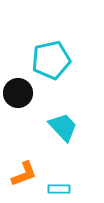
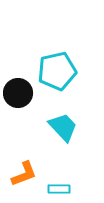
cyan pentagon: moved 6 px right, 11 px down
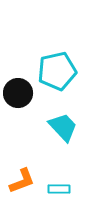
orange L-shape: moved 2 px left, 7 px down
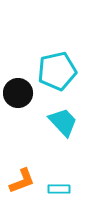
cyan trapezoid: moved 5 px up
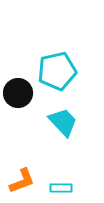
cyan rectangle: moved 2 px right, 1 px up
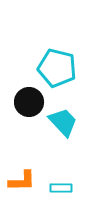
cyan pentagon: moved 3 px up; rotated 27 degrees clockwise
black circle: moved 11 px right, 9 px down
orange L-shape: rotated 20 degrees clockwise
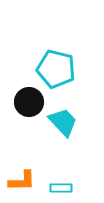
cyan pentagon: moved 1 px left, 1 px down
